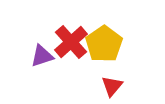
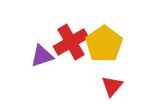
red cross: rotated 12 degrees clockwise
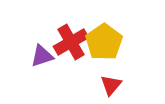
yellow pentagon: moved 2 px up
red triangle: moved 1 px left, 1 px up
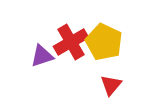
yellow pentagon: rotated 12 degrees counterclockwise
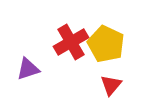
yellow pentagon: moved 2 px right, 2 px down
purple triangle: moved 14 px left, 13 px down
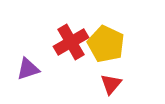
red triangle: moved 1 px up
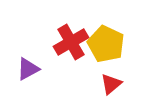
purple triangle: rotated 10 degrees counterclockwise
red triangle: rotated 10 degrees clockwise
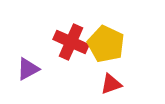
red cross: rotated 36 degrees counterclockwise
red triangle: rotated 20 degrees clockwise
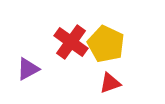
red cross: rotated 12 degrees clockwise
red triangle: moved 1 px left, 1 px up
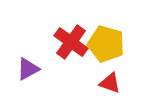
yellow pentagon: rotated 9 degrees counterclockwise
red triangle: rotated 40 degrees clockwise
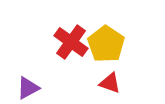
yellow pentagon: rotated 18 degrees clockwise
purple triangle: moved 19 px down
